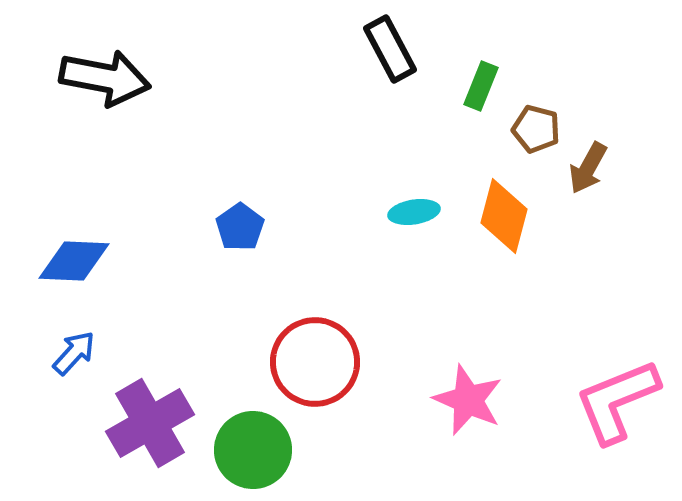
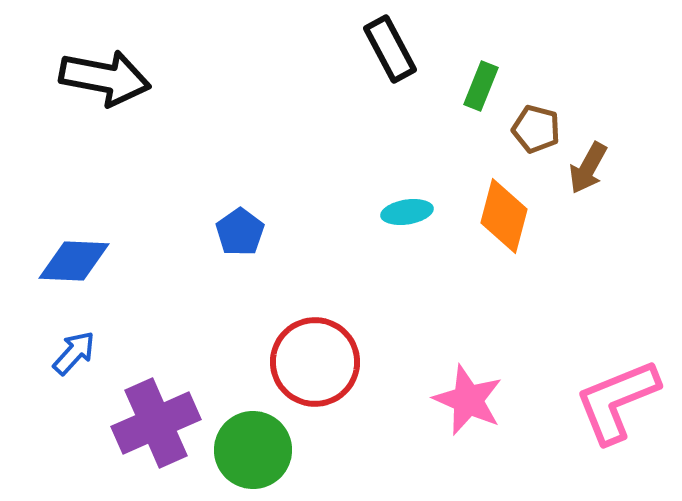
cyan ellipse: moved 7 px left
blue pentagon: moved 5 px down
purple cross: moved 6 px right; rotated 6 degrees clockwise
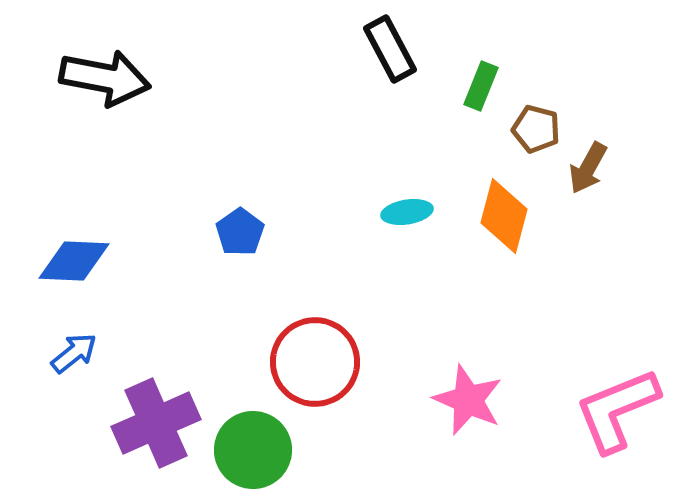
blue arrow: rotated 9 degrees clockwise
pink L-shape: moved 9 px down
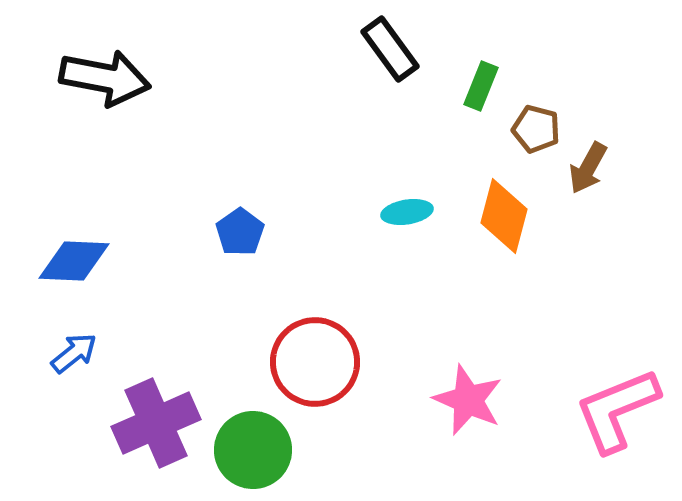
black rectangle: rotated 8 degrees counterclockwise
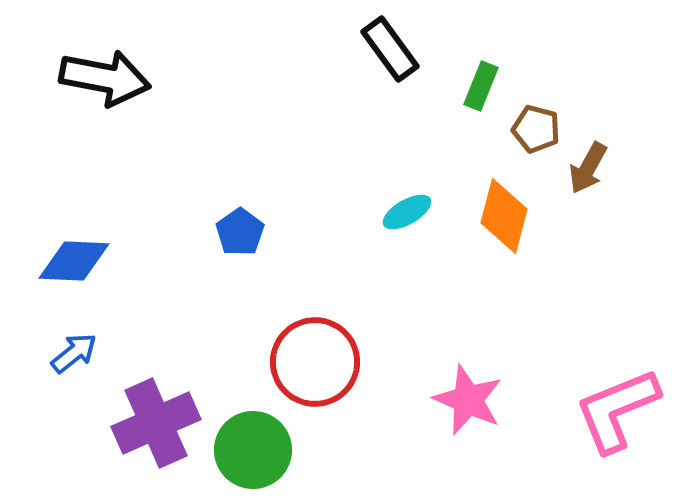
cyan ellipse: rotated 21 degrees counterclockwise
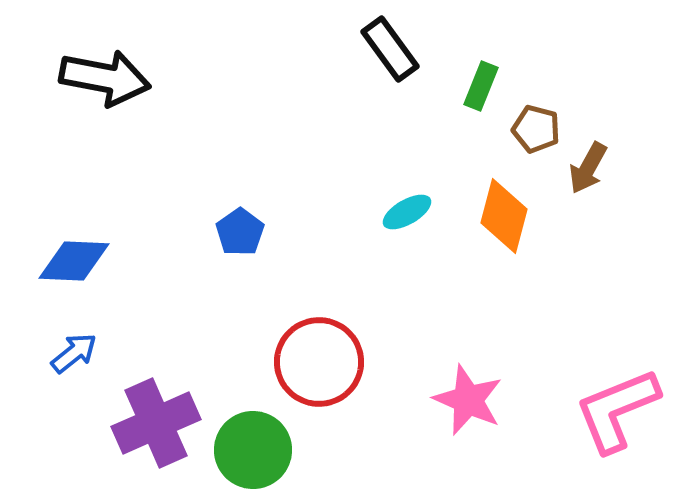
red circle: moved 4 px right
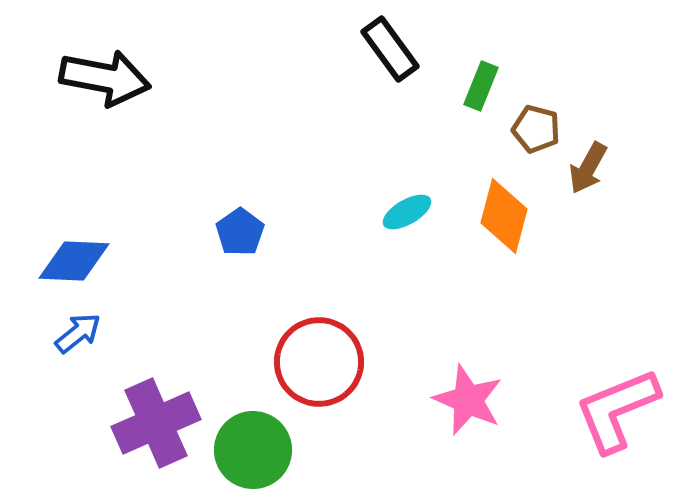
blue arrow: moved 4 px right, 20 px up
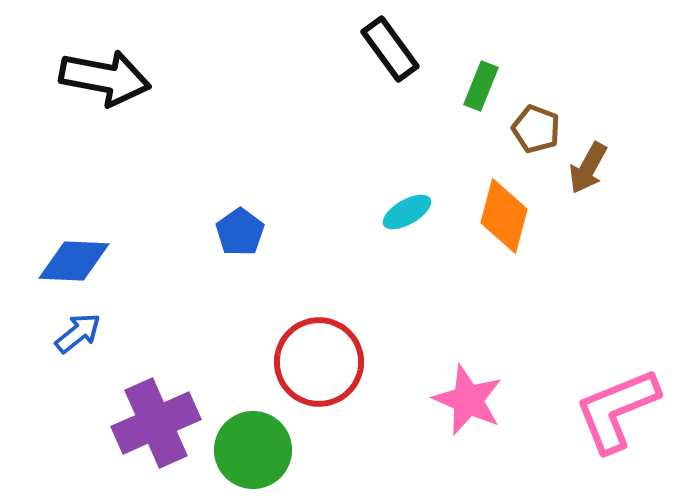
brown pentagon: rotated 6 degrees clockwise
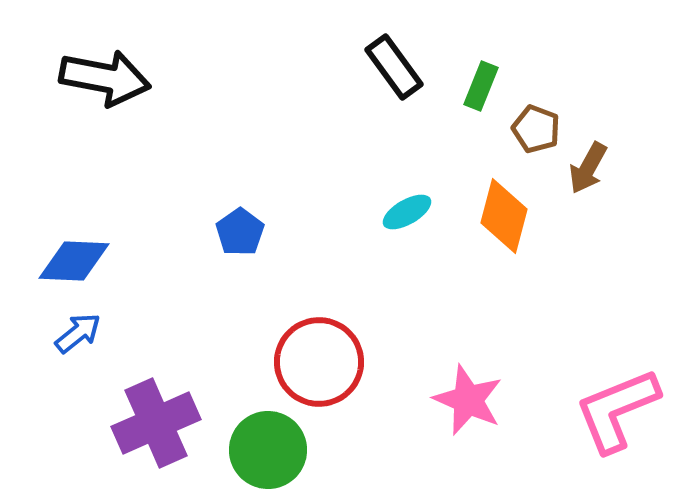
black rectangle: moved 4 px right, 18 px down
green circle: moved 15 px right
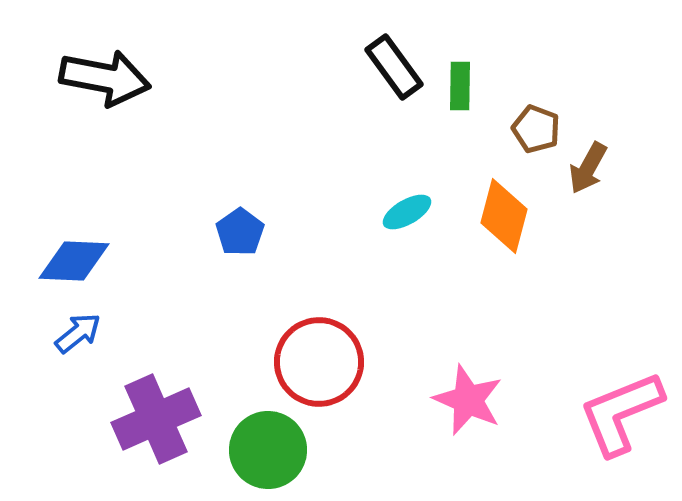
green rectangle: moved 21 px left; rotated 21 degrees counterclockwise
pink L-shape: moved 4 px right, 3 px down
purple cross: moved 4 px up
